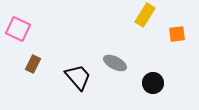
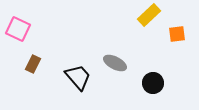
yellow rectangle: moved 4 px right; rotated 15 degrees clockwise
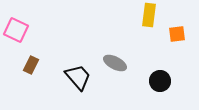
yellow rectangle: rotated 40 degrees counterclockwise
pink square: moved 2 px left, 1 px down
brown rectangle: moved 2 px left, 1 px down
black circle: moved 7 px right, 2 px up
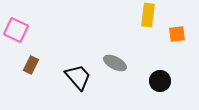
yellow rectangle: moved 1 px left
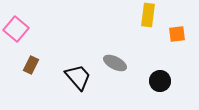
pink square: moved 1 px up; rotated 15 degrees clockwise
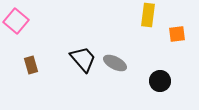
pink square: moved 8 px up
brown rectangle: rotated 42 degrees counterclockwise
black trapezoid: moved 5 px right, 18 px up
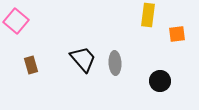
gray ellipse: rotated 60 degrees clockwise
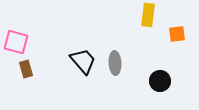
pink square: moved 21 px down; rotated 25 degrees counterclockwise
black trapezoid: moved 2 px down
brown rectangle: moved 5 px left, 4 px down
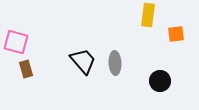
orange square: moved 1 px left
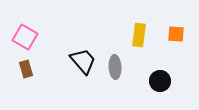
yellow rectangle: moved 9 px left, 20 px down
orange square: rotated 12 degrees clockwise
pink square: moved 9 px right, 5 px up; rotated 15 degrees clockwise
gray ellipse: moved 4 px down
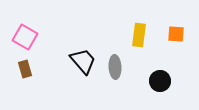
brown rectangle: moved 1 px left
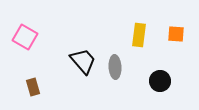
brown rectangle: moved 8 px right, 18 px down
